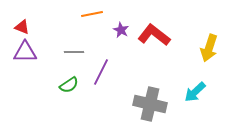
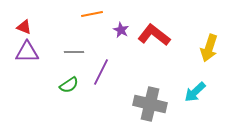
red triangle: moved 2 px right
purple triangle: moved 2 px right
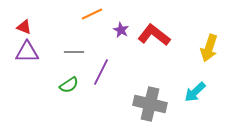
orange line: rotated 15 degrees counterclockwise
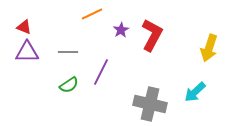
purple star: rotated 14 degrees clockwise
red L-shape: moved 2 px left; rotated 80 degrees clockwise
gray line: moved 6 px left
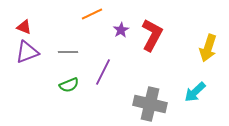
yellow arrow: moved 1 px left
purple triangle: rotated 20 degrees counterclockwise
purple line: moved 2 px right
green semicircle: rotated 12 degrees clockwise
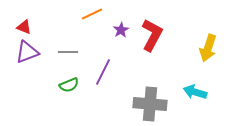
cyan arrow: rotated 60 degrees clockwise
gray cross: rotated 8 degrees counterclockwise
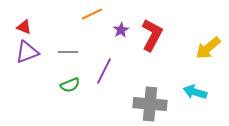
yellow arrow: rotated 32 degrees clockwise
purple line: moved 1 px right, 1 px up
green semicircle: moved 1 px right
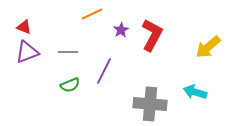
yellow arrow: moved 1 px up
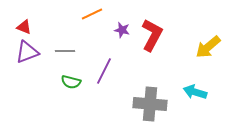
purple star: moved 1 px right; rotated 28 degrees counterclockwise
gray line: moved 3 px left, 1 px up
green semicircle: moved 1 px right, 3 px up; rotated 36 degrees clockwise
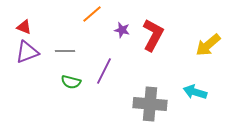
orange line: rotated 15 degrees counterclockwise
red L-shape: moved 1 px right
yellow arrow: moved 2 px up
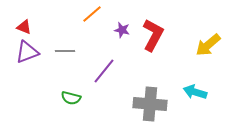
purple line: rotated 12 degrees clockwise
green semicircle: moved 16 px down
